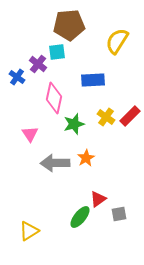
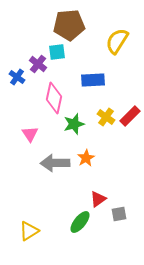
green ellipse: moved 5 px down
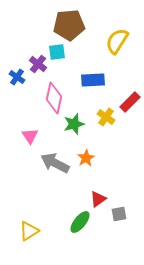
red rectangle: moved 14 px up
pink triangle: moved 2 px down
gray arrow: rotated 28 degrees clockwise
